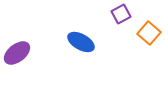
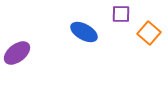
purple square: rotated 30 degrees clockwise
blue ellipse: moved 3 px right, 10 px up
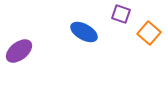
purple square: rotated 18 degrees clockwise
purple ellipse: moved 2 px right, 2 px up
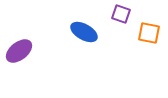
orange square: rotated 30 degrees counterclockwise
